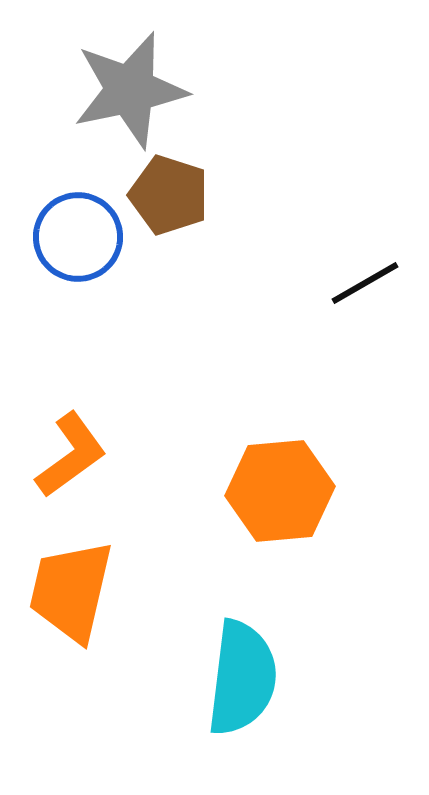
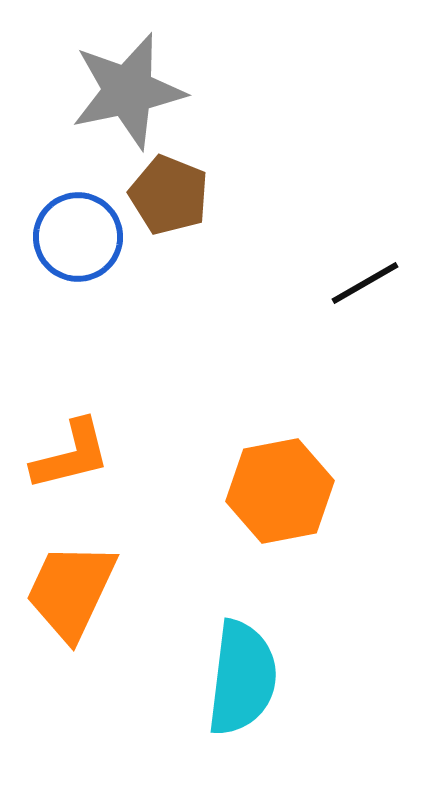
gray star: moved 2 px left, 1 px down
brown pentagon: rotated 4 degrees clockwise
orange L-shape: rotated 22 degrees clockwise
orange hexagon: rotated 6 degrees counterclockwise
orange trapezoid: rotated 12 degrees clockwise
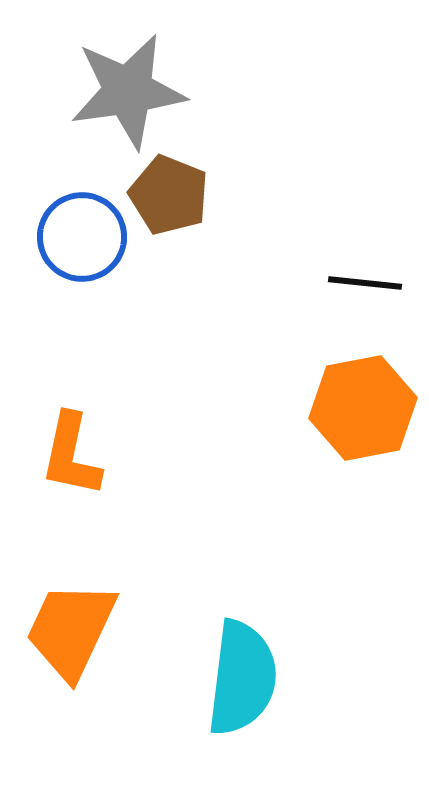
gray star: rotated 4 degrees clockwise
blue circle: moved 4 px right
black line: rotated 36 degrees clockwise
orange L-shape: rotated 116 degrees clockwise
orange hexagon: moved 83 px right, 83 px up
orange trapezoid: moved 39 px down
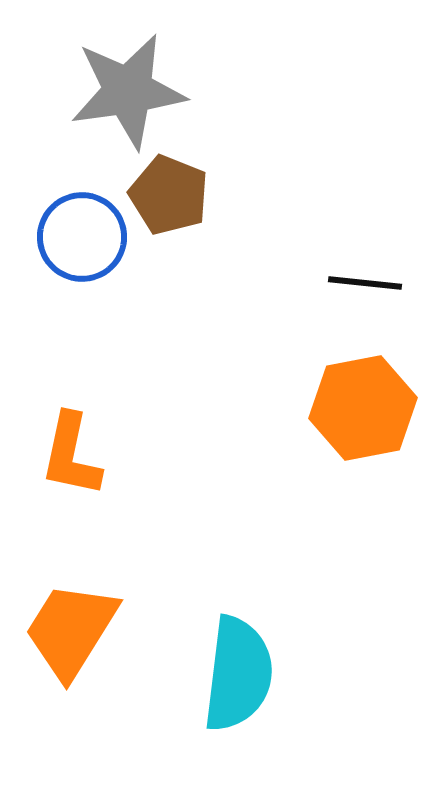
orange trapezoid: rotated 7 degrees clockwise
cyan semicircle: moved 4 px left, 4 px up
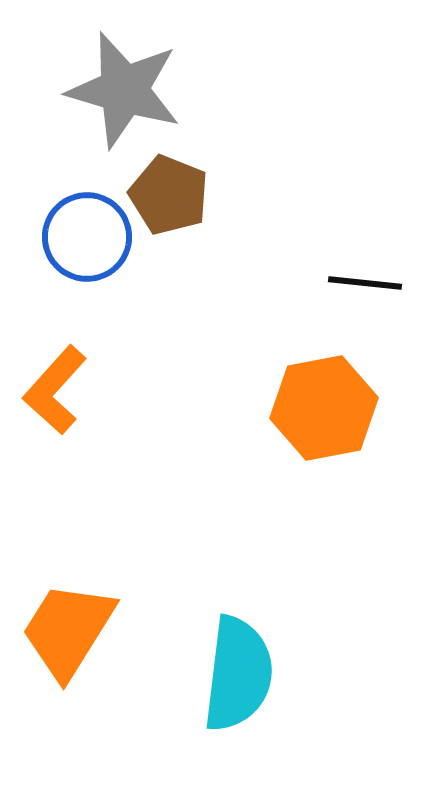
gray star: moved 4 px left, 1 px up; rotated 24 degrees clockwise
blue circle: moved 5 px right
orange hexagon: moved 39 px left
orange L-shape: moved 16 px left, 65 px up; rotated 30 degrees clockwise
orange trapezoid: moved 3 px left
